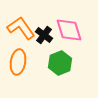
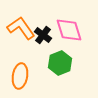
black cross: moved 1 px left
orange ellipse: moved 2 px right, 14 px down
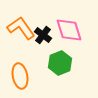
orange ellipse: rotated 20 degrees counterclockwise
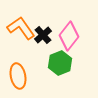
pink diamond: moved 6 px down; rotated 56 degrees clockwise
black cross: rotated 12 degrees clockwise
orange ellipse: moved 2 px left
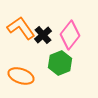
pink diamond: moved 1 px right, 1 px up
orange ellipse: moved 3 px right; rotated 60 degrees counterclockwise
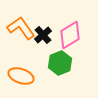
pink diamond: rotated 20 degrees clockwise
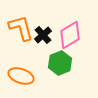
orange L-shape: rotated 20 degrees clockwise
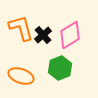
green hexagon: moved 5 px down
